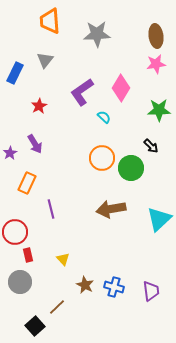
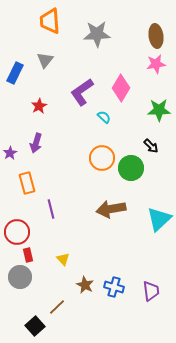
purple arrow: moved 1 px right, 1 px up; rotated 48 degrees clockwise
orange rectangle: rotated 40 degrees counterclockwise
red circle: moved 2 px right
gray circle: moved 5 px up
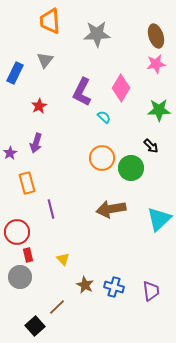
brown ellipse: rotated 10 degrees counterclockwise
purple L-shape: rotated 28 degrees counterclockwise
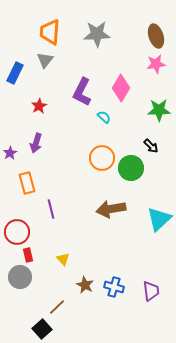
orange trapezoid: moved 11 px down; rotated 8 degrees clockwise
black square: moved 7 px right, 3 px down
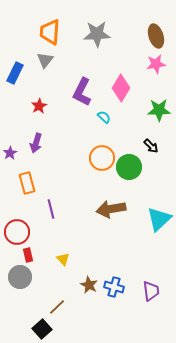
green circle: moved 2 px left, 1 px up
brown star: moved 4 px right
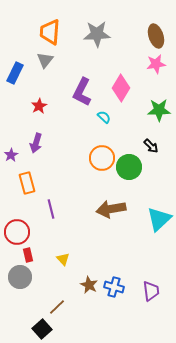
purple star: moved 1 px right, 2 px down
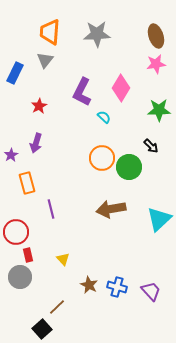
red circle: moved 1 px left
blue cross: moved 3 px right
purple trapezoid: rotated 35 degrees counterclockwise
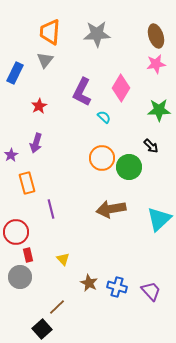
brown star: moved 2 px up
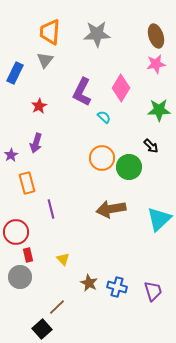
purple trapezoid: moved 2 px right; rotated 25 degrees clockwise
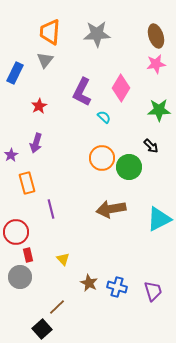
cyan triangle: rotated 16 degrees clockwise
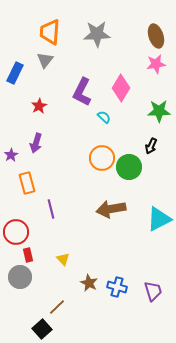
green star: moved 1 px down
black arrow: rotated 70 degrees clockwise
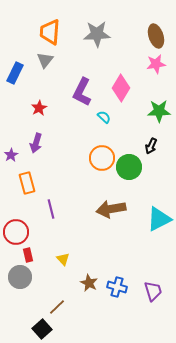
red star: moved 2 px down
